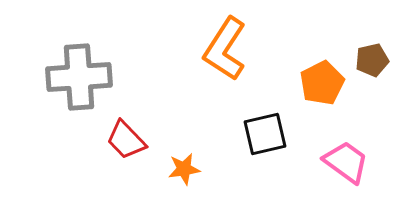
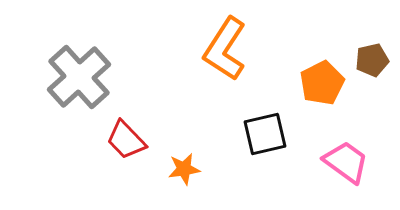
gray cross: rotated 38 degrees counterclockwise
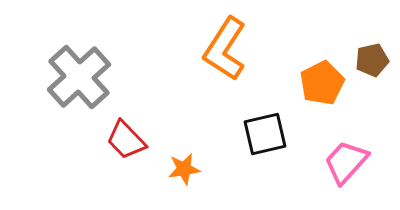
pink trapezoid: rotated 84 degrees counterclockwise
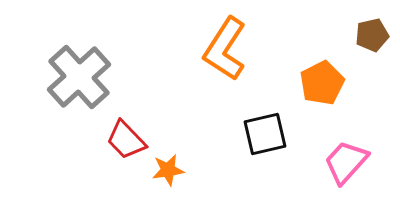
brown pentagon: moved 25 px up
orange star: moved 16 px left, 1 px down
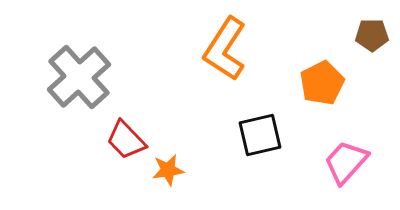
brown pentagon: rotated 12 degrees clockwise
black square: moved 5 px left, 1 px down
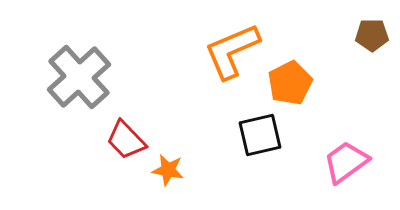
orange L-shape: moved 7 px right, 2 px down; rotated 34 degrees clockwise
orange pentagon: moved 32 px left
pink trapezoid: rotated 12 degrees clockwise
orange star: rotated 20 degrees clockwise
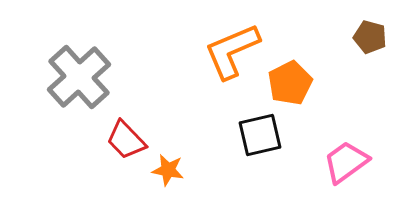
brown pentagon: moved 2 px left, 2 px down; rotated 16 degrees clockwise
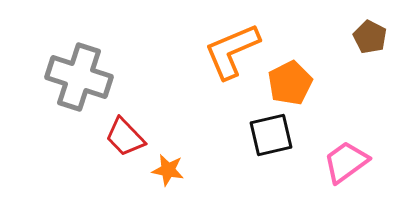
brown pentagon: rotated 12 degrees clockwise
gray cross: rotated 30 degrees counterclockwise
black square: moved 11 px right
red trapezoid: moved 1 px left, 3 px up
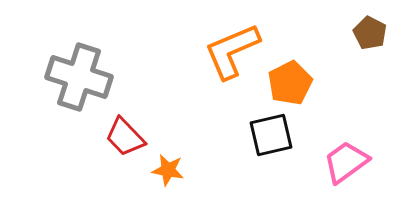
brown pentagon: moved 4 px up
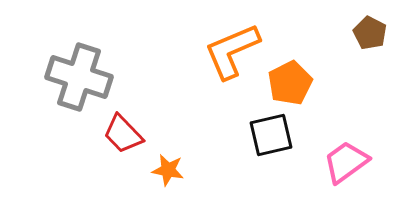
red trapezoid: moved 2 px left, 3 px up
